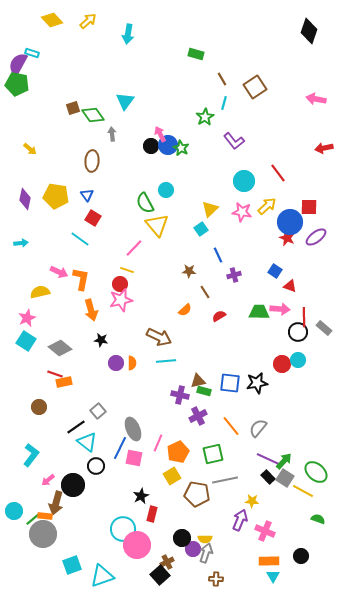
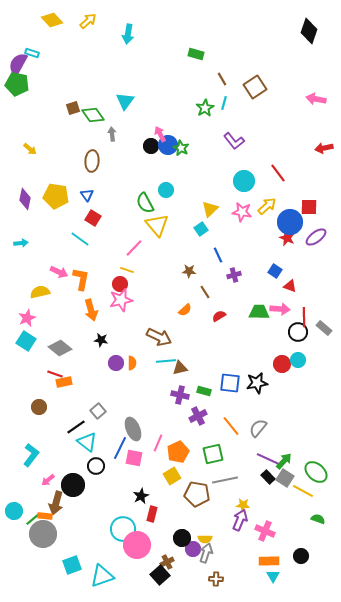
green star at (205, 117): moved 9 px up
brown triangle at (198, 381): moved 18 px left, 13 px up
yellow star at (252, 501): moved 9 px left, 4 px down
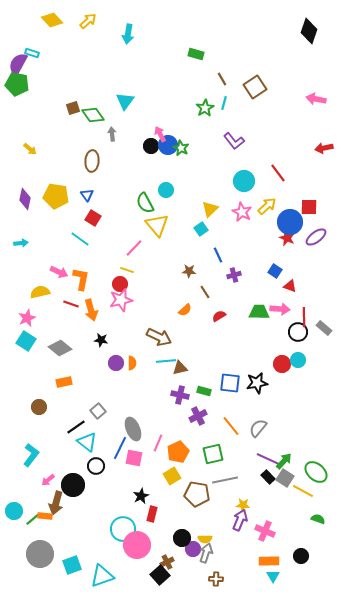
pink star at (242, 212): rotated 18 degrees clockwise
red line at (55, 374): moved 16 px right, 70 px up
gray circle at (43, 534): moved 3 px left, 20 px down
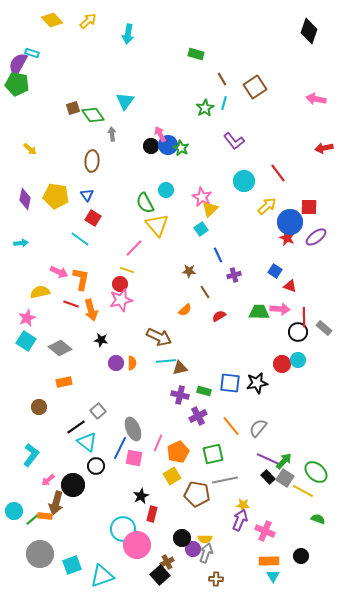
pink star at (242, 212): moved 40 px left, 15 px up
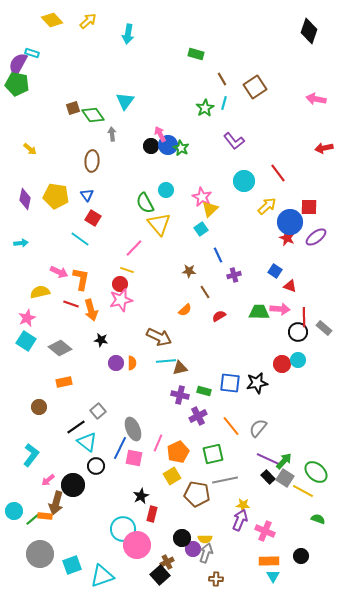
yellow triangle at (157, 225): moved 2 px right, 1 px up
